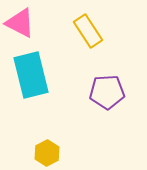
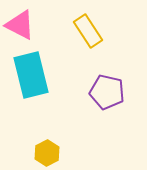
pink triangle: moved 2 px down
purple pentagon: rotated 16 degrees clockwise
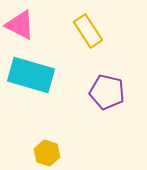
cyan rectangle: rotated 60 degrees counterclockwise
yellow hexagon: rotated 15 degrees counterclockwise
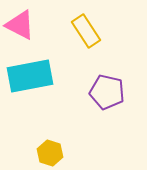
yellow rectangle: moved 2 px left
cyan rectangle: moved 1 px left, 1 px down; rotated 27 degrees counterclockwise
yellow hexagon: moved 3 px right
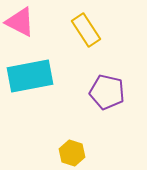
pink triangle: moved 3 px up
yellow rectangle: moved 1 px up
yellow hexagon: moved 22 px right
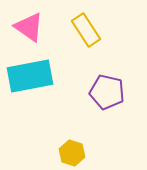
pink triangle: moved 9 px right, 5 px down; rotated 8 degrees clockwise
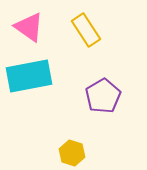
cyan rectangle: moved 1 px left
purple pentagon: moved 4 px left, 4 px down; rotated 28 degrees clockwise
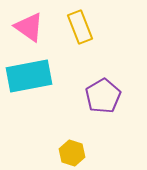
yellow rectangle: moved 6 px left, 3 px up; rotated 12 degrees clockwise
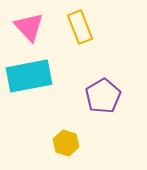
pink triangle: rotated 12 degrees clockwise
yellow hexagon: moved 6 px left, 10 px up
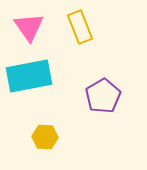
pink triangle: rotated 8 degrees clockwise
yellow hexagon: moved 21 px left, 6 px up; rotated 15 degrees counterclockwise
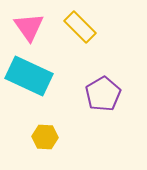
yellow rectangle: rotated 24 degrees counterclockwise
cyan rectangle: rotated 36 degrees clockwise
purple pentagon: moved 2 px up
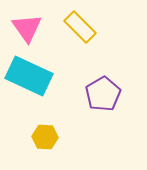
pink triangle: moved 2 px left, 1 px down
